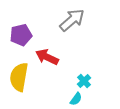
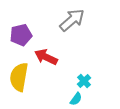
red arrow: moved 1 px left
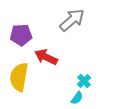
purple pentagon: rotated 10 degrees clockwise
cyan semicircle: moved 1 px right, 1 px up
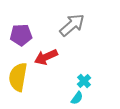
gray arrow: moved 5 px down
red arrow: rotated 50 degrees counterclockwise
yellow semicircle: moved 1 px left
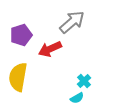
gray arrow: moved 3 px up
purple pentagon: rotated 15 degrees counterclockwise
red arrow: moved 4 px right, 8 px up
cyan semicircle: rotated 24 degrees clockwise
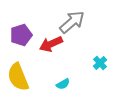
red arrow: moved 1 px right, 5 px up
yellow semicircle: rotated 32 degrees counterclockwise
cyan cross: moved 16 px right, 18 px up
cyan semicircle: moved 14 px left, 14 px up
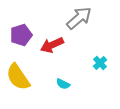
gray arrow: moved 7 px right, 4 px up
red arrow: moved 1 px right, 1 px down
yellow semicircle: rotated 12 degrees counterclockwise
cyan semicircle: rotated 56 degrees clockwise
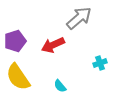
purple pentagon: moved 6 px left, 6 px down
red arrow: moved 1 px right
cyan cross: rotated 24 degrees clockwise
cyan semicircle: moved 3 px left, 2 px down; rotated 24 degrees clockwise
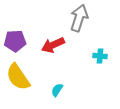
gray arrow: rotated 32 degrees counterclockwise
purple pentagon: rotated 15 degrees clockwise
cyan cross: moved 7 px up; rotated 24 degrees clockwise
cyan semicircle: moved 3 px left, 4 px down; rotated 72 degrees clockwise
